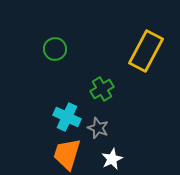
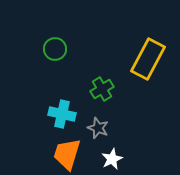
yellow rectangle: moved 2 px right, 8 px down
cyan cross: moved 5 px left, 3 px up; rotated 12 degrees counterclockwise
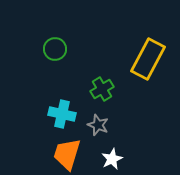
gray star: moved 3 px up
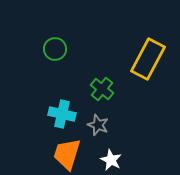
green cross: rotated 20 degrees counterclockwise
white star: moved 1 px left, 1 px down; rotated 20 degrees counterclockwise
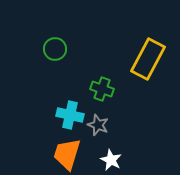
green cross: rotated 20 degrees counterclockwise
cyan cross: moved 8 px right, 1 px down
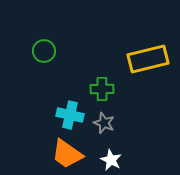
green circle: moved 11 px left, 2 px down
yellow rectangle: rotated 48 degrees clockwise
green cross: rotated 20 degrees counterclockwise
gray star: moved 6 px right, 2 px up
orange trapezoid: rotated 72 degrees counterclockwise
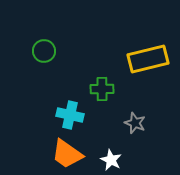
gray star: moved 31 px right
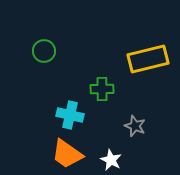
gray star: moved 3 px down
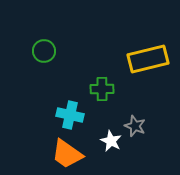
white star: moved 19 px up
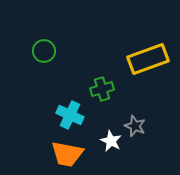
yellow rectangle: rotated 6 degrees counterclockwise
green cross: rotated 15 degrees counterclockwise
cyan cross: rotated 12 degrees clockwise
orange trapezoid: rotated 24 degrees counterclockwise
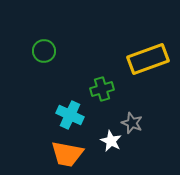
gray star: moved 3 px left, 3 px up
